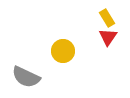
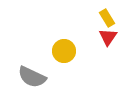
yellow circle: moved 1 px right
gray semicircle: moved 6 px right
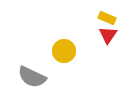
yellow rectangle: rotated 36 degrees counterclockwise
red triangle: moved 2 px up
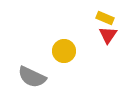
yellow rectangle: moved 2 px left
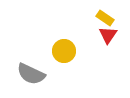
yellow rectangle: rotated 12 degrees clockwise
gray semicircle: moved 1 px left, 3 px up
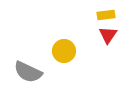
yellow rectangle: moved 1 px right, 3 px up; rotated 42 degrees counterclockwise
gray semicircle: moved 3 px left, 2 px up
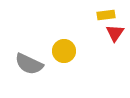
red triangle: moved 7 px right, 2 px up
gray semicircle: moved 1 px right, 8 px up
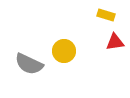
yellow rectangle: rotated 24 degrees clockwise
red triangle: moved 9 px down; rotated 48 degrees clockwise
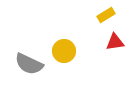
yellow rectangle: rotated 48 degrees counterclockwise
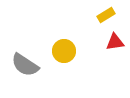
gray semicircle: moved 4 px left, 1 px down; rotated 8 degrees clockwise
